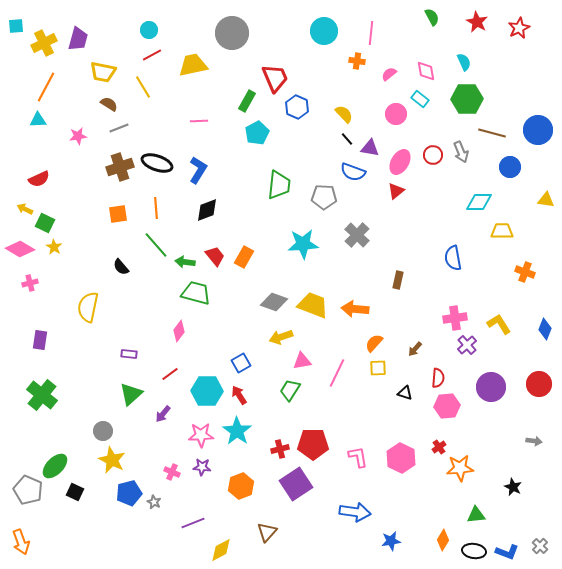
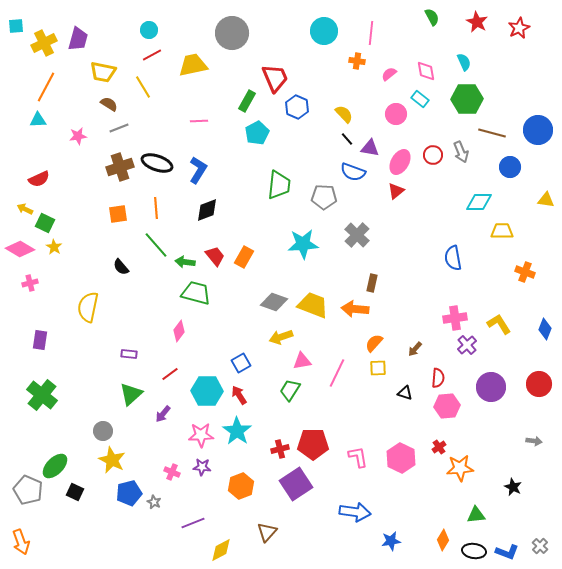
brown rectangle at (398, 280): moved 26 px left, 3 px down
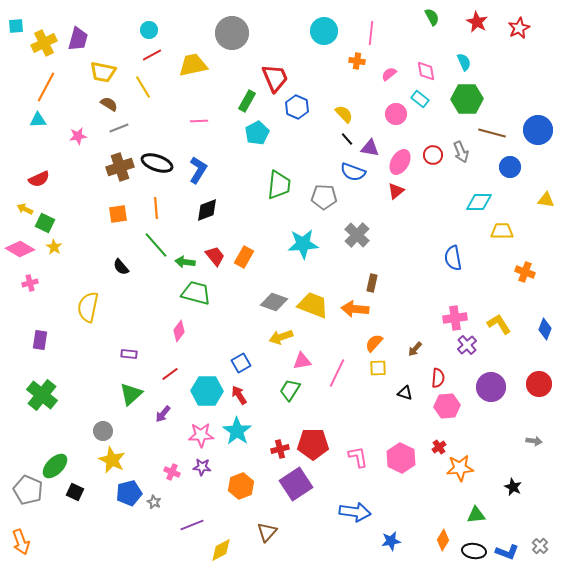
purple line at (193, 523): moved 1 px left, 2 px down
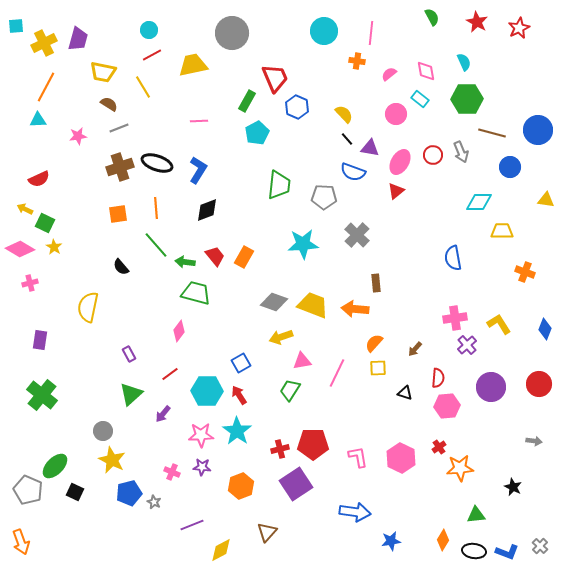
brown rectangle at (372, 283): moved 4 px right; rotated 18 degrees counterclockwise
purple rectangle at (129, 354): rotated 56 degrees clockwise
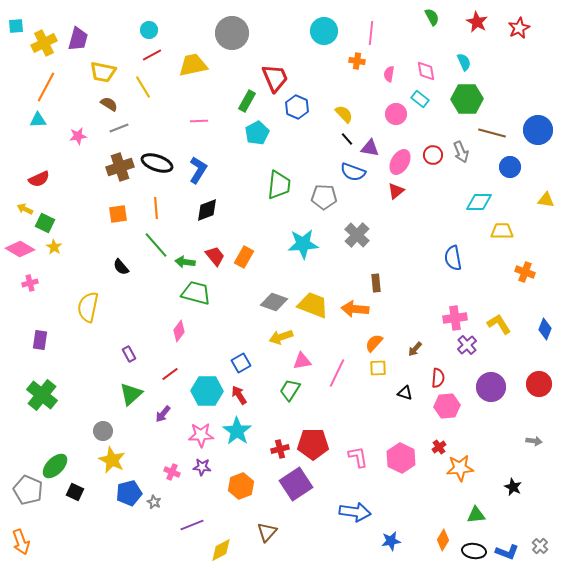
pink semicircle at (389, 74): rotated 42 degrees counterclockwise
